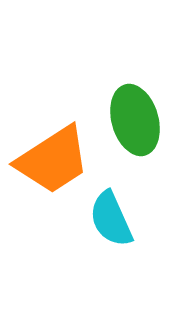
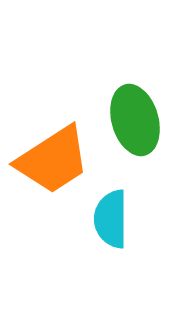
cyan semicircle: rotated 24 degrees clockwise
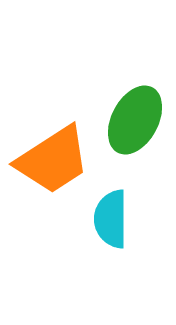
green ellipse: rotated 44 degrees clockwise
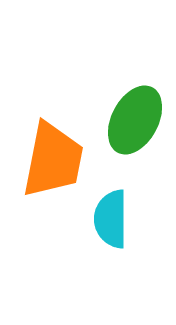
orange trapezoid: rotated 46 degrees counterclockwise
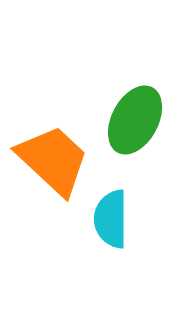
orange trapezoid: rotated 58 degrees counterclockwise
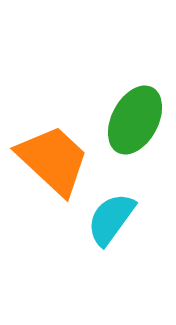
cyan semicircle: rotated 36 degrees clockwise
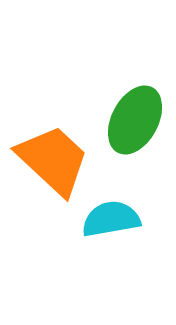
cyan semicircle: rotated 44 degrees clockwise
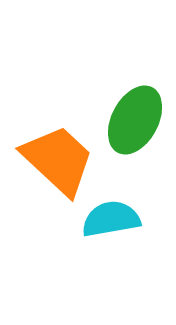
orange trapezoid: moved 5 px right
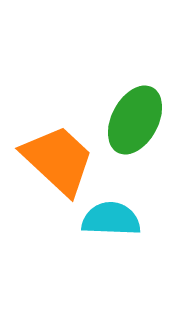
cyan semicircle: rotated 12 degrees clockwise
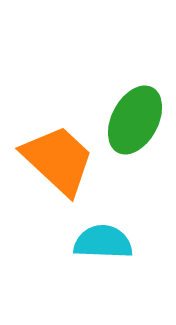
cyan semicircle: moved 8 px left, 23 px down
